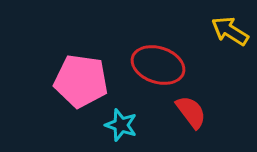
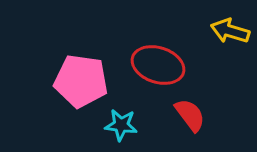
yellow arrow: rotated 15 degrees counterclockwise
red semicircle: moved 1 px left, 3 px down
cyan star: rotated 12 degrees counterclockwise
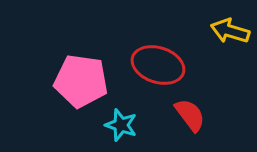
cyan star: rotated 12 degrees clockwise
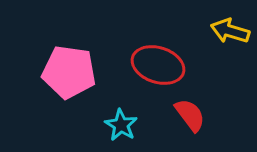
pink pentagon: moved 12 px left, 9 px up
cyan star: rotated 12 degrees clockwise
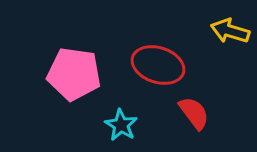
pink pentagon: moved 5 px right, 2 px down
red semicircle: moved 4 px right, 2 px up
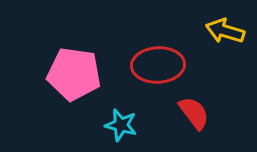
yellow arrow: moved 5 px left
red ellipse: rotated 21 degrees counterclockwise
cyan star: rotated 16 degrees counterclockwise
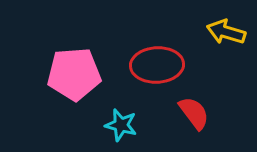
yellow arrow: moved 1 px right, 1 px down
red ellipse: moved 1 px left
pink pentagon: rotated 12 degrees counterclockwise
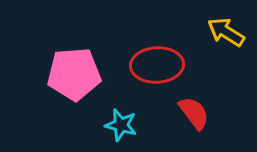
yellow arrow: rotated 15 degrees clockwise
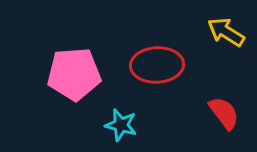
red semicircle: moved 30 px right
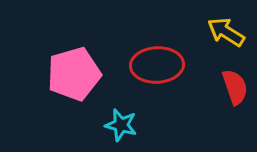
pink pentagon: rotated 12 degrees counterclockwise
red semicircle: moved 11 px right, 26 px up; rotated 18 degrees clockwise
